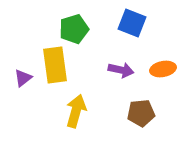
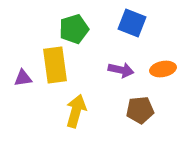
purple triangle: rotated 30 degrees clockwise
brown pentagon: moved 1 px left, 3 px up
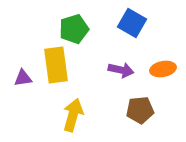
blue square: rotated 8 degrees clockwise
yellow rectangle: moved 1 px right
yellow arrow: moved 3 px left, 4 px down
